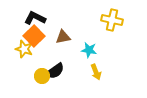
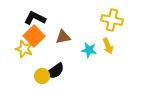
yellow arrow: moved 12 px right, 26 px up
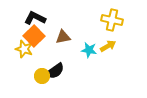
yellow arrow: rotated 98 degrees counterclockwise
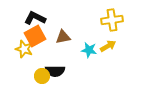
yellow cross: rotated 20 degrees counterclockwise
orange square: moved 1 px right; rotated 15 degrees clockwise
black semicircle: rotated 36 degrees clockwise
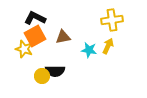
yellow arrow: rotated 35 degrees counterclockwise
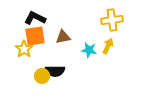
orange square: rotated 20 degrees clockwise
yellow star: rotated 18 degrees clockwise
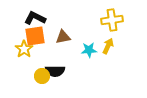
cyan star: rotated 14 degrees counterclockwise
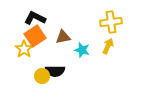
yellow cross: moved 1 px left, 2 px down
orange square: rotated 25 degrees counterclockwise
cyan star: moved 7 px left; rotated 21 degrees clockwise
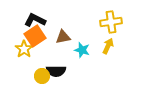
black L-shape: moved 2 px down
black semicircle: moved 1 px right
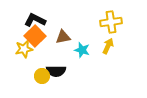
orange square: rotated 10 degrees counterclockwise
yellow star: rotated 24 degrees clockwise
